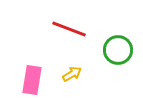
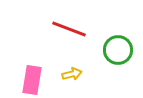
yellow arrow: rotated 18 degrees clockwise
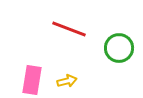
green circle: moved 1 px right, 2 px up
yellow arrow: moved 5 px left, 7 px down
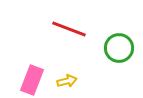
pink rectangle: rotated 12 degrees clockwise
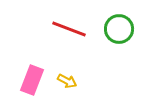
green circle: moved 19 px up
yellow arrow: rotated 42 degrees clockwise
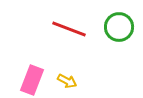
green circle: moved 2 px up
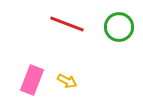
red line: moved 2 px left, 5 px up
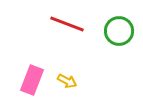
green circle: moved 4 px down
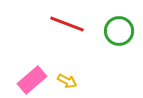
pink rectangle: rotated 28 degrees clockwise
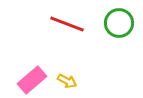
green circle: moved 8 px up
